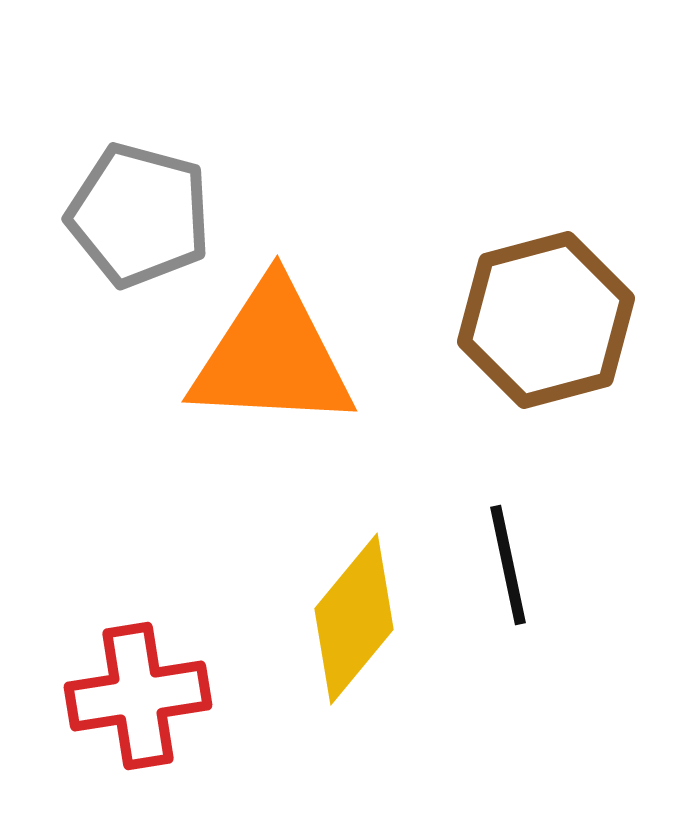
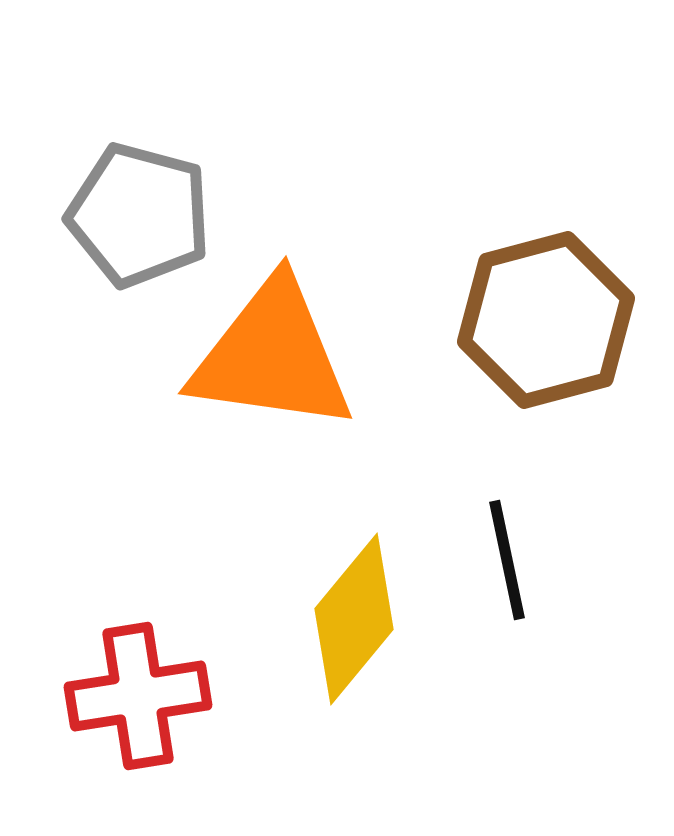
orange triangle: rotated 5 degrees clockwise
black line: moved 1 px left, 5 px up
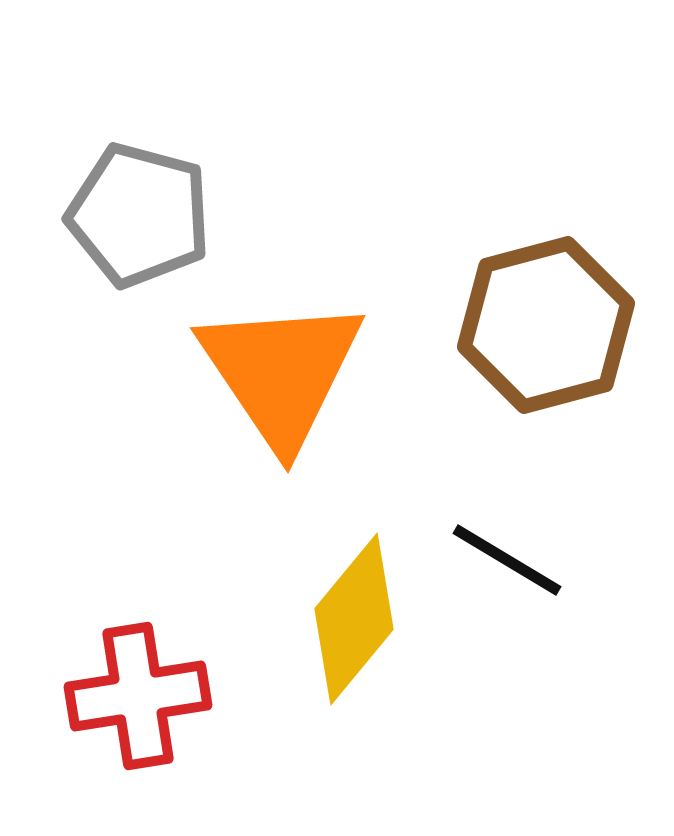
brown hexagon: moved 5 px down
orange triangle: moved 9 px right, 16 px down; rotated 48 degrees clockwise
black line: rotated 47 degrees counterclockwise
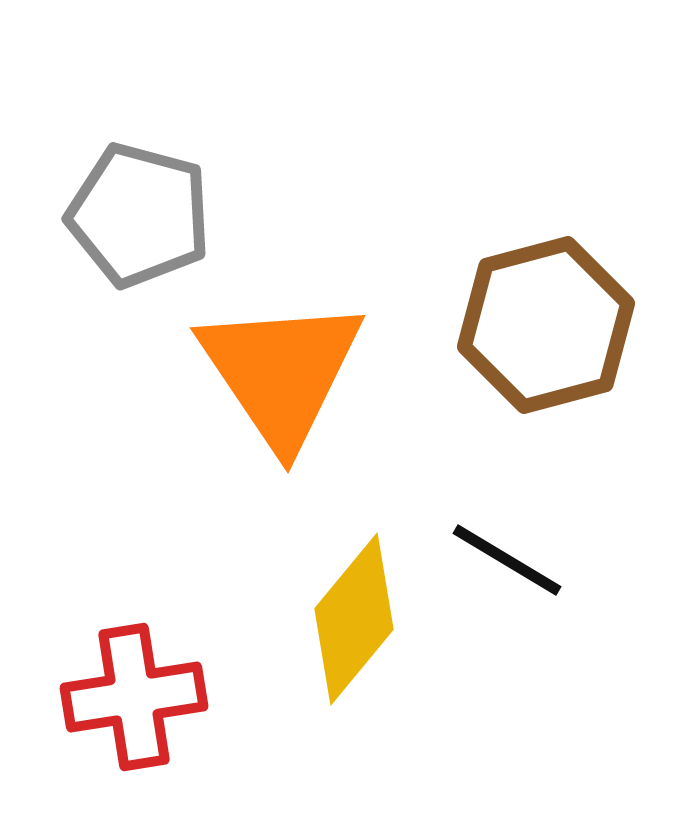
red cross: moved 4 px left, 1 px down
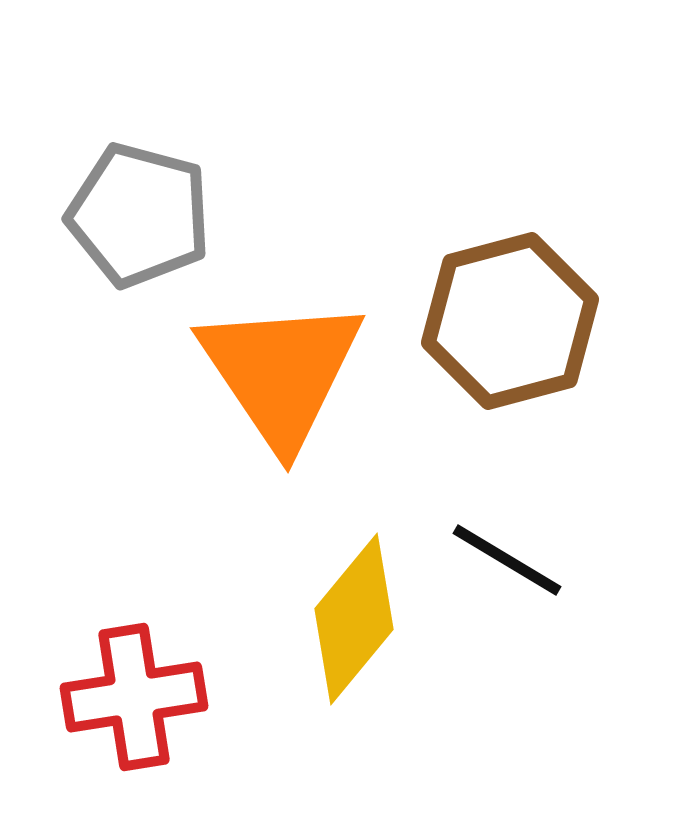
brown hexagon: moved 36 px left, 4 px up
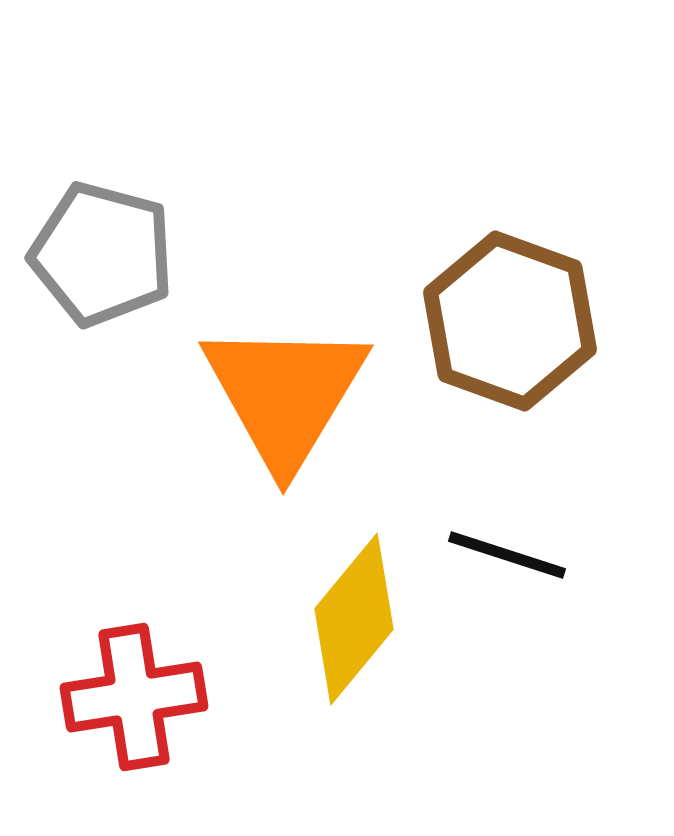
gray pentagon: moved 37 px left, 39 px down
brown hexagon: rotated 25 degrees counterclockwise
orange triangle: moved 4 px right, 22 px down; rotated 5 degrees clockwise
black line: moved 5 px up; rotated 13 degrees counterclockwise
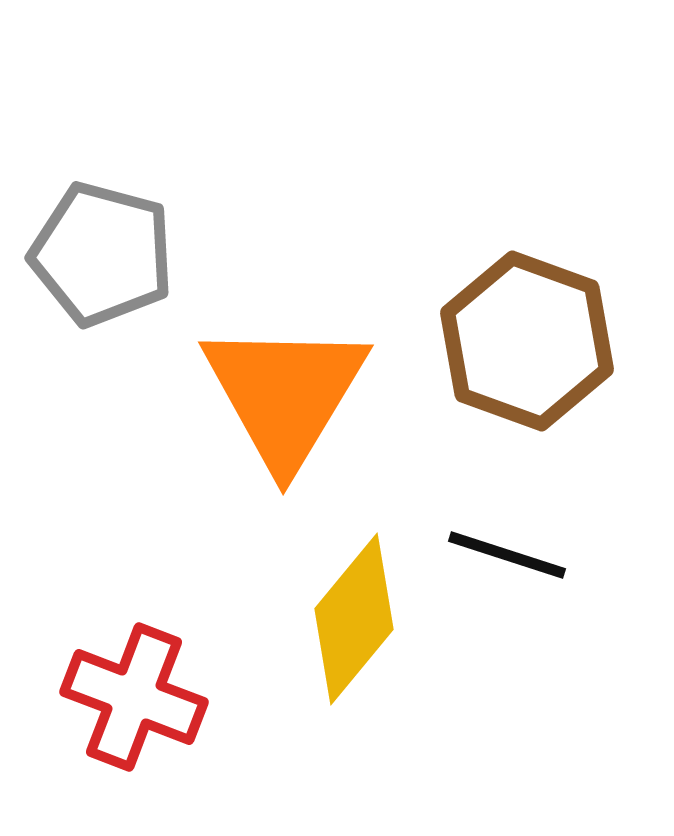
brown hexagon: moved 17 px right, 20 px down
red cross: rotated 30 degrees clockwise
